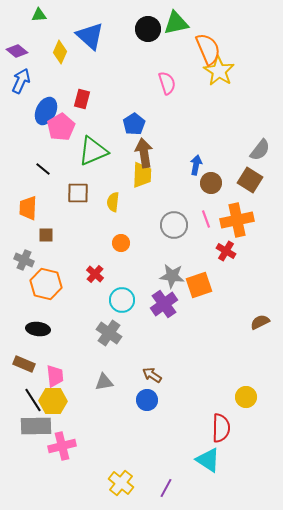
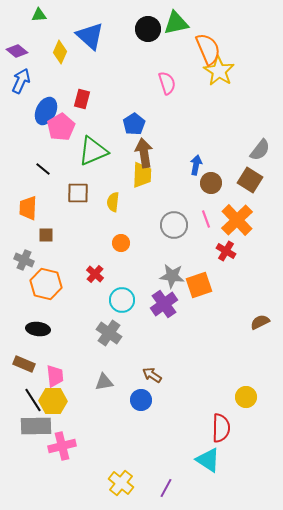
orange cross at (237, 220): rotated 32 degrees counterclockwise
blue circle at (147, 400): moved 6 px left
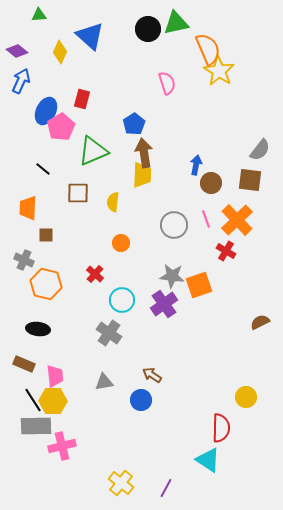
brown square at (250, 180): rotated 25 degrees counterclockwise
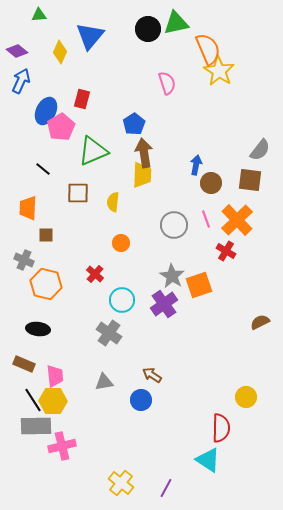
blue triangle at (90, 36): rotated 28 degrees clockwise
gray star at (172, 276): rotated 25 degrees clockwise
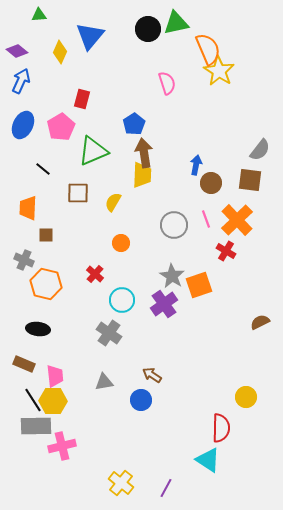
blue ellipse at (46, 111): moved 23 px left, 14 px down
yellow semicircle at (113, 202): rotated 24 degrees clockwise
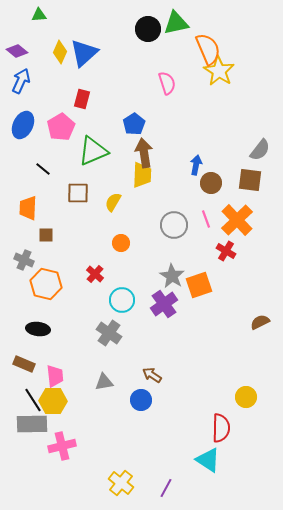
blue triangle at (90, 36): moved 6 px left, 17 px down; rotated 8 degrees clockwise
gray rectangle at (36, 426): moved 4 px left, 2 px up
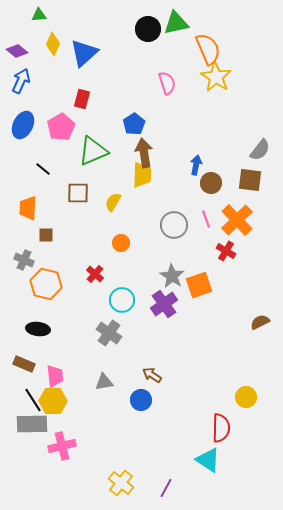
yellow diamond at (60, 52): moved 7 px left, 8 px up
yellow star at (219, 71): moved 3 px left, 6 px down
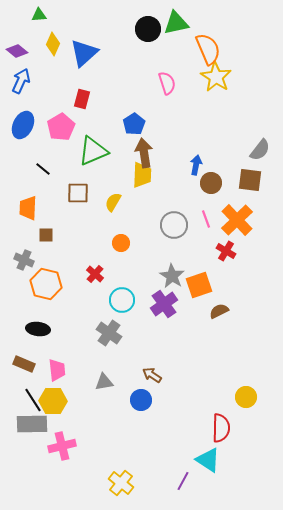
brown semicircle at (260, 322): moved 41 px left, 11 px up
pink trapezoid at (55, 376): moved 2 px right, 6 px up
purple line at (166, 488): moved 17 px right, 7 px up
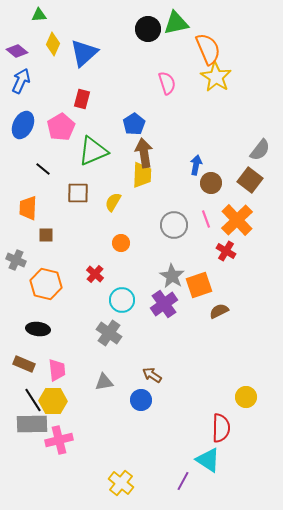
brown square at (250, 180): rotated 30 degrees clockwise
gray cross at (24, 260): moved 8 px left
pink cross at (62, 446): moved 3 px left, 6 px up
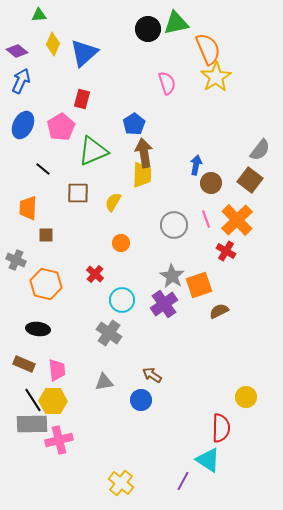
yellow star at (216, 77): rotated 8 degrees clockwise
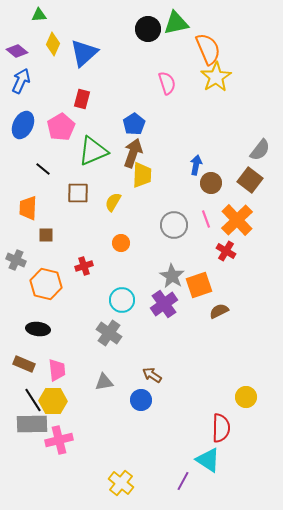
brown arrow at (144, 153): moved 11 px left; rotated 28 degrees clockwise
red cross at (95, 274): moved 11 px left, 8 px up; rotated 30 degrees clockwise
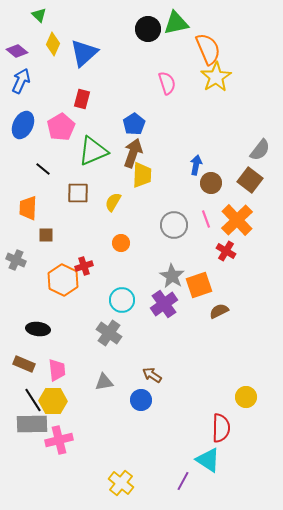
green triangle at (39, 15): rotated 49 degrees clockwise
orange hexagon at (46, 284): moved 17 px right, 4 px up; rotated 12 degrees clockwise
